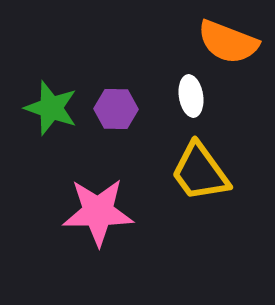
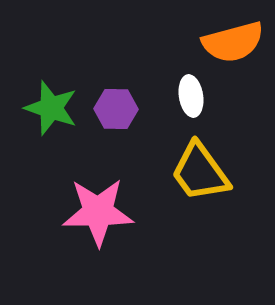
orange semicircle: moved 5 px right; rotated 36 degrees counterclockwise
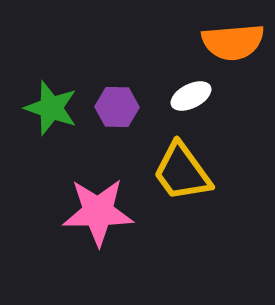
orange semicircle: rotated 10 degrees clockwise
white ellipse: rotated 72 degrees clockwise
purple hexagon: moved 1 px right, 2 px up
yellow trapezoid: moved 18 px left
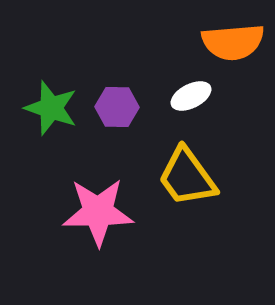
yellow trapezoid: moved 5 px right, 5 px down
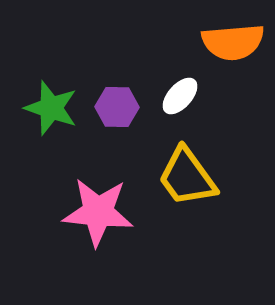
white ellipse: moved 11 px left; rotated 21 degrees counterclockwise
pink star: rotated 6 degrees clockwise
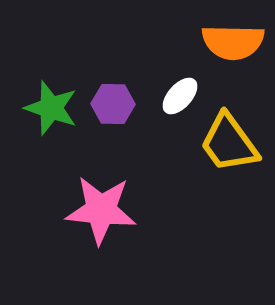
orange semicircle: rotated 6 degrees clockwise
purple hexagon: moved 4 px left, 3 px up
yellow trapezoid: moved 42 px right, 34 px up
pink star: moved 3 px right, 2 px up
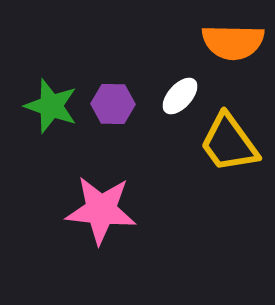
green star: moved 2 px up
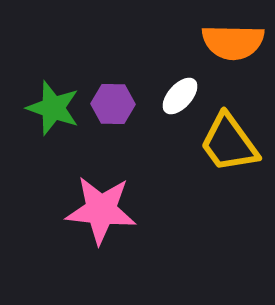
green star: moved 2 px right, 2 px down
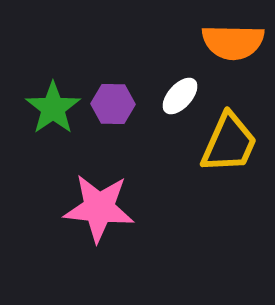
green star: rotated 18 degrees clockwise
yellow trapezoid: rotated 120 degrees counterclockwise
pink star: moved 2 px left, 2 px up
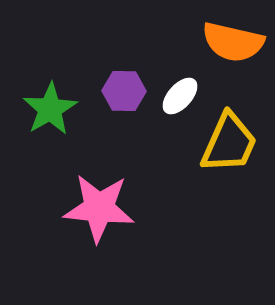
orange semicircle: rotated 12 degrees clockwise
purple hexagon: moved 11 px right, 13 px up
green star: moved 3 px left, 1 px down; rotated 4 degrees clockwise
